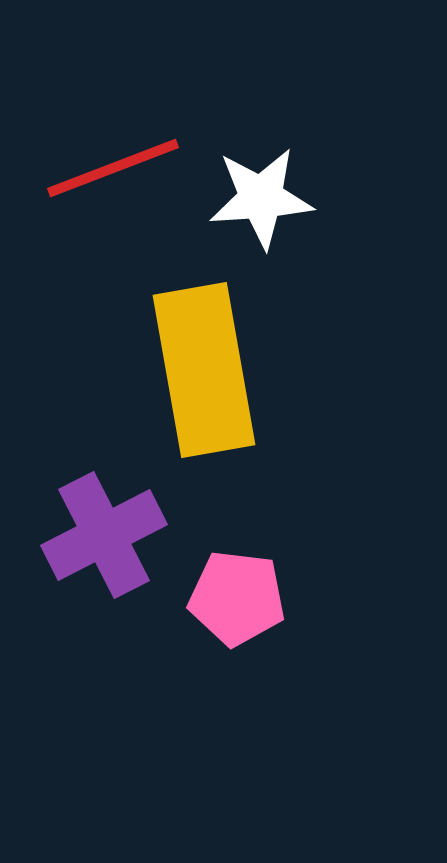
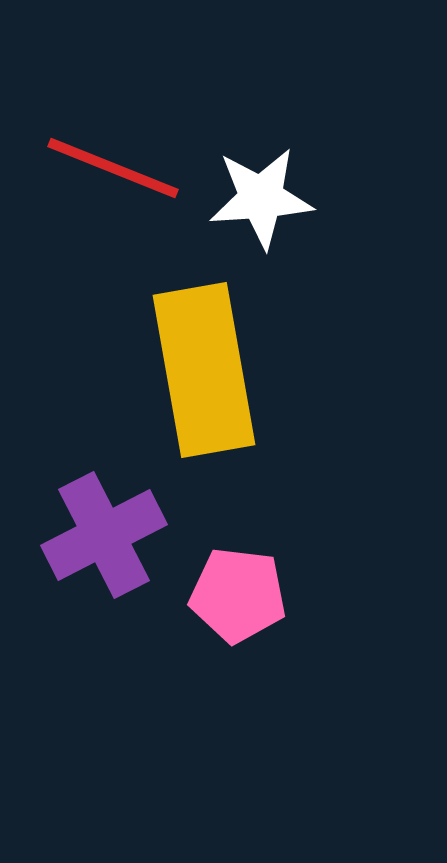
red line: rotated 43 degrees clockwise
pink pentagon: moved 1 px right, 3 px up
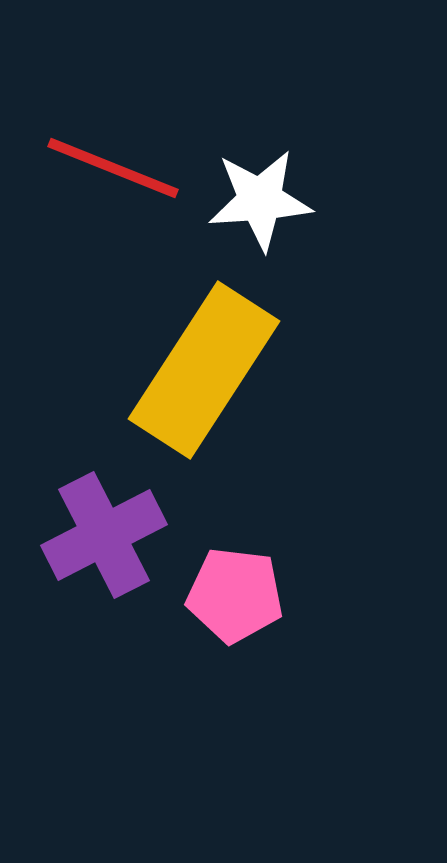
white star: moved 1 px left, 2 px down
yellow rectangle: rotated 43 degrees clockwise
pink pentagon: moved 3 px left
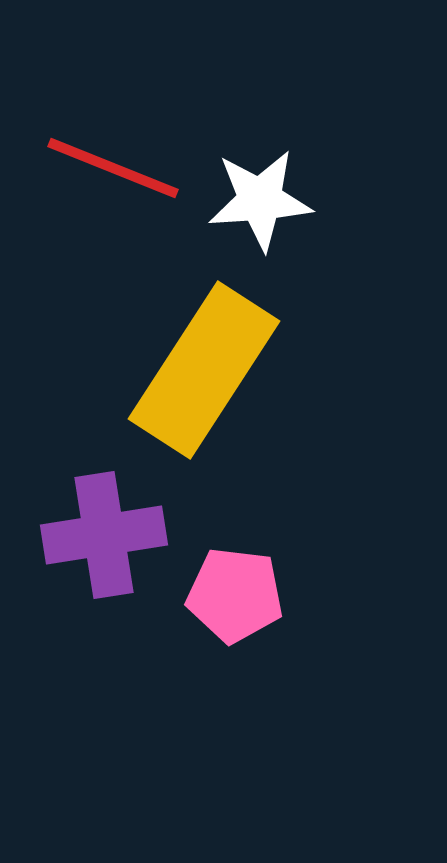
purple cross: rotated 18 degrees clockwise
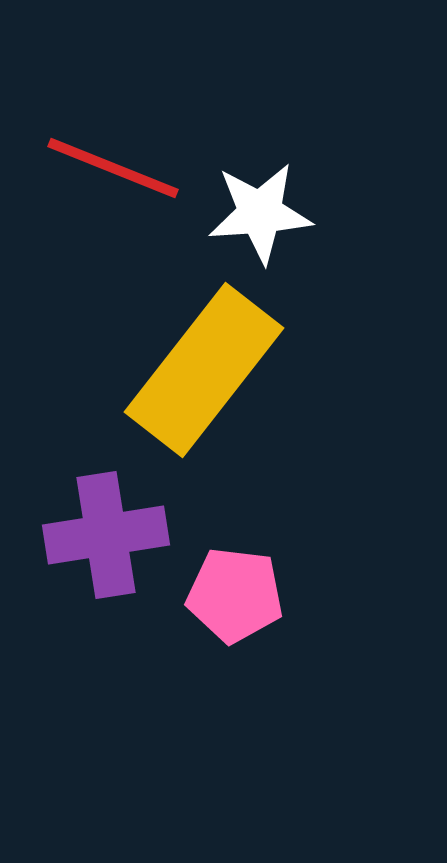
white star: moved 13 px down
yellow rectangle: rotated 5 degrees clockwise
purple cross: moved 2 px right
